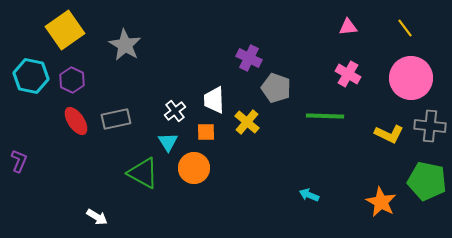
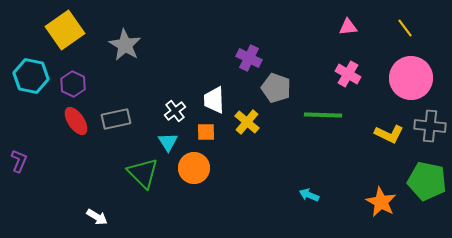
purple hexagon: moved 1 px right, 4 px down
green line: moved 2 px left, 1 px up
green triangle: rotated 16 degrees clockwise
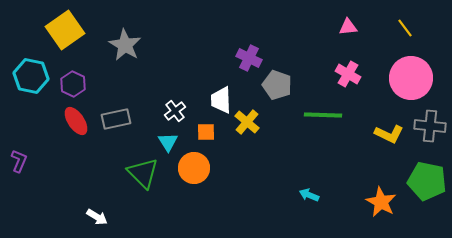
gray pentagon: moved 1 px right, 3 px up
white trapezoid: moved 7 px right
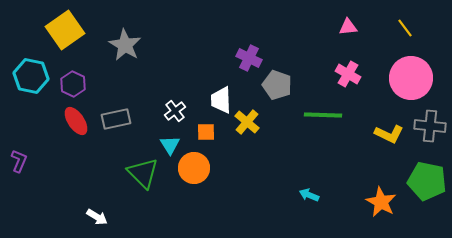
cyan triangle: moved 2 px right, 3 px down
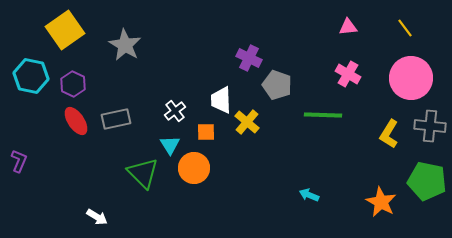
yellow L-shape: rotated 96 degrees clockwise
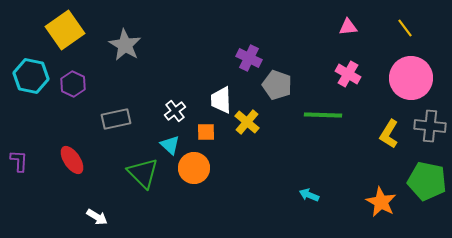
red ellipse: moved 4 px left, 39 px down
cyan triangle: rotated 15 degrees counterclockwise
purple L-shape: rotated 20 degrees counterclockwise
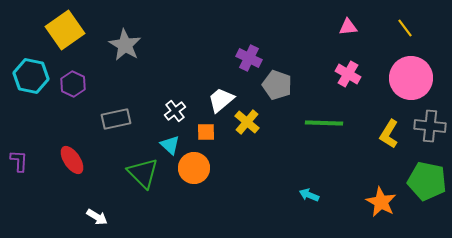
white trapezoid: rotated 52 degrees clockwise
green line: moved 1 px right, 8 px down
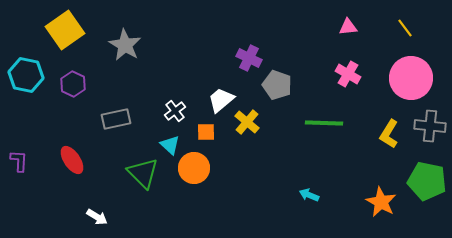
cyan hexagon: moved 5 px left, 1 px up
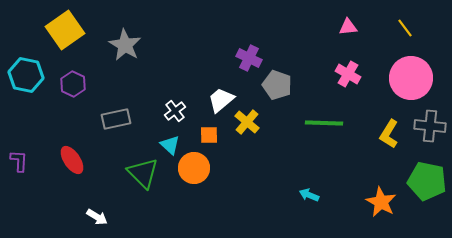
orange square: moved 3 px right, 3 px down
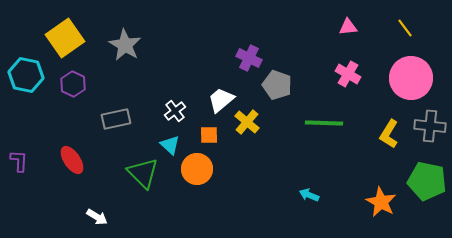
yellow square: moved 8 px down
orange circle: moved 3 px right, 1 px down
